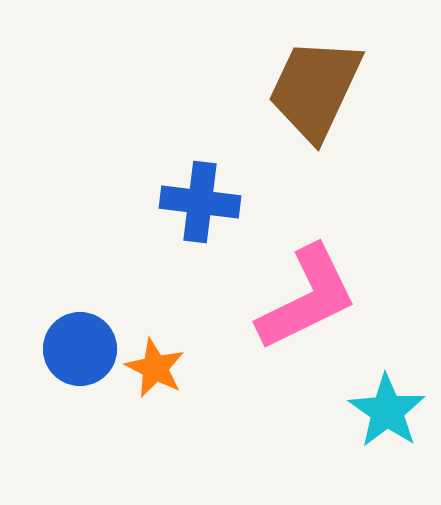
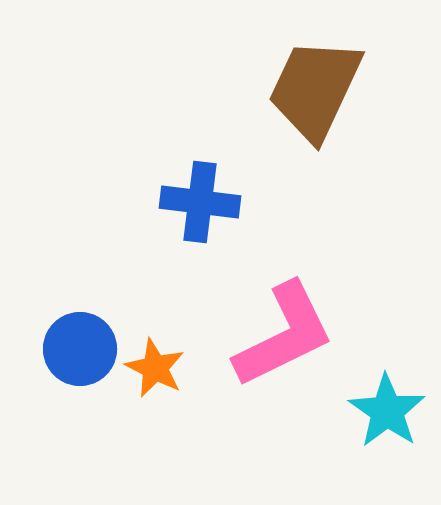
pink L-shape: moved 23 px left, 37 px down
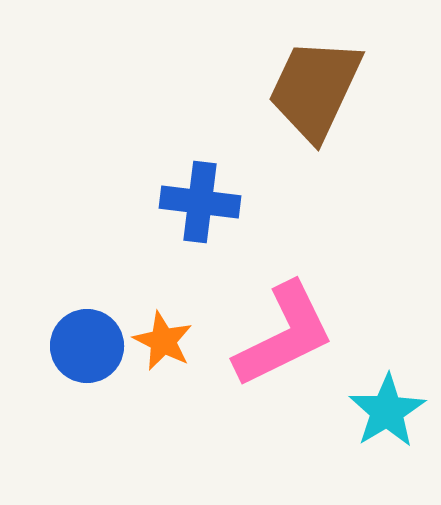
blue circle: moved 7 px right, 3 px up
orange star: moved 8 px right, 27 px up
cyan star: rotated 6 degrees clockwise
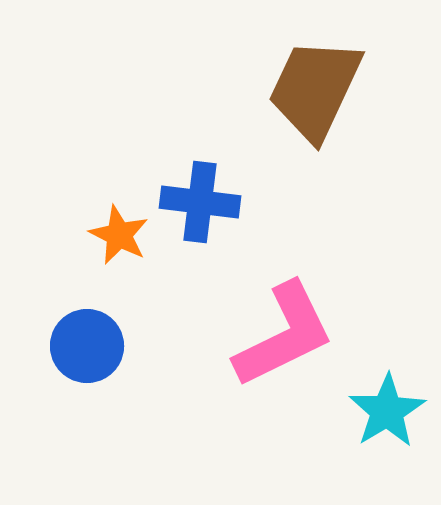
orange star: moved 44 px left, 106 px up
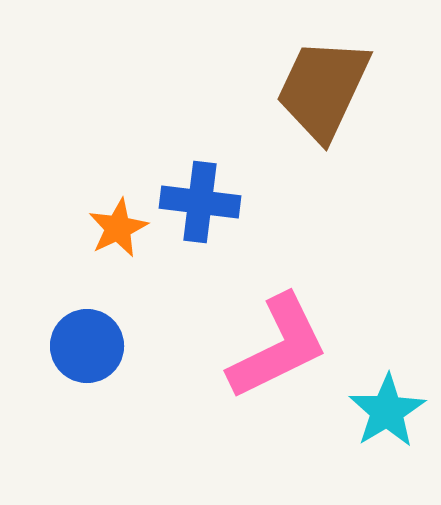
brown trapezoid: moved 8 px right
orange star: moved 1 px left, 7 px up; rotated 20 degrees clockwise
pink L-shape: moved 6 px left, 12 px down
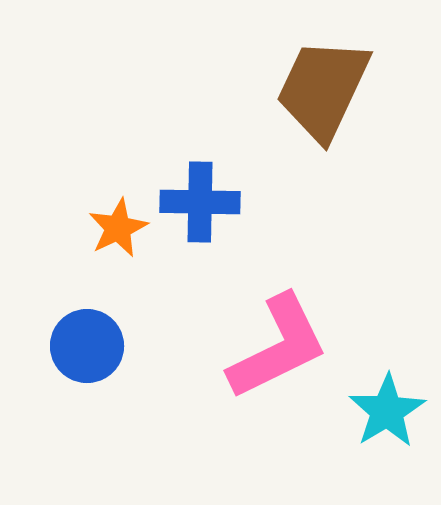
blue cross: rotated 6 degrees counterclockwise
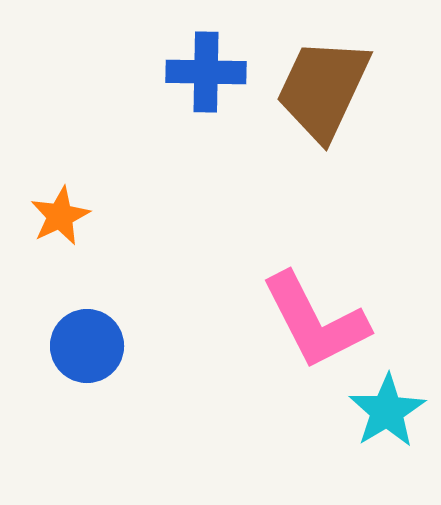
blue cross: moved 6 px right, 130 px up
orange star: moved 58 px left, 12 px up
pink L-shape: moved 37 px right, 26 px up; rotated 89 degrees clockwise
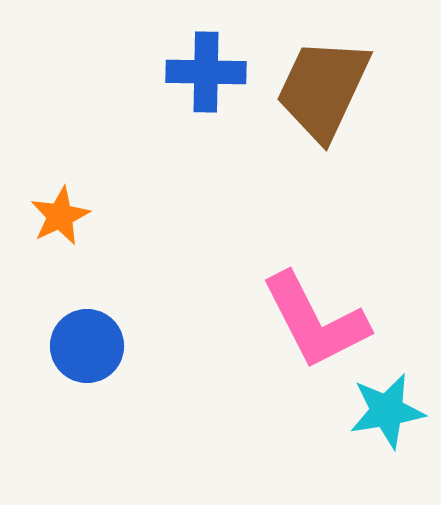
cyan star: rotated 22 degrees clockwise
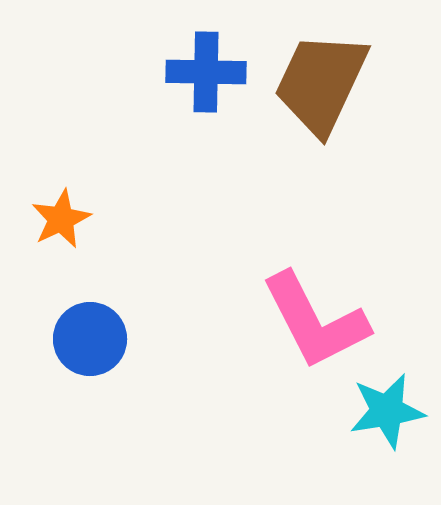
brown trapezoid: moved 2 px left, 6 px up
orange star: moved 1 px right, 3 px down
blue circle: moved 3 px right, 7 px up
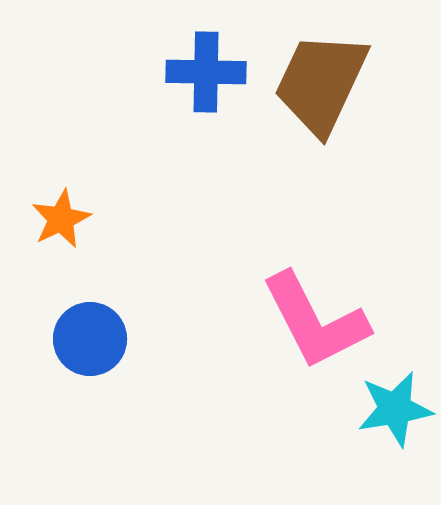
cyan star: moved 8 px right, 2 px up
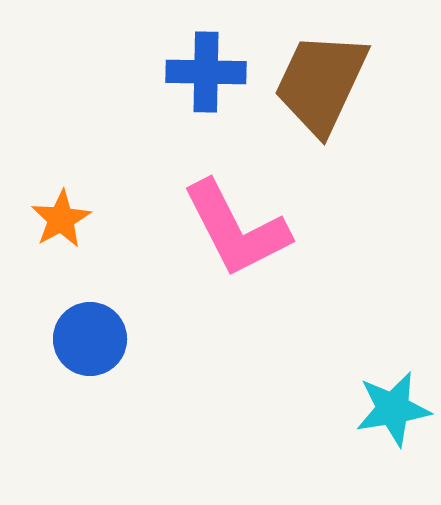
orange star: rotated 4 degrees counterclockwise
pink L-shape: moved 79 px left, 92 px up
cyan star: moved 2 px left
